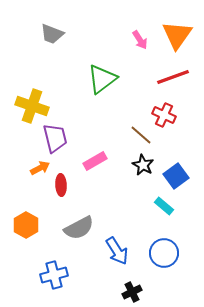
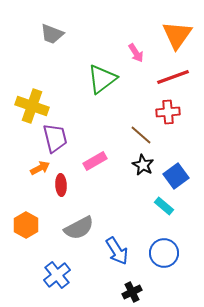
pink arrow: moved 4 px left, 13 px down
red cross: moved 4 px right, 3 px up; rotated 30 degrees counterclockwise
blue cross: moved 3 px right; rotated 24 degrees counterclockwise
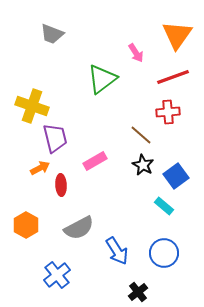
black cross: moved 6 px right; rotated 12 degrees counterclockwise
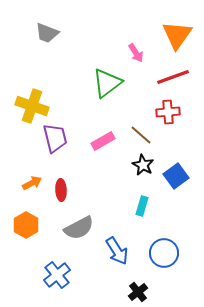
gray trapezoid: moved 5 px left, 1 px up
green triangle: moved 5 px right, 4 px down
pink rectangle: moved 8 px right, 20 px up
orange arrow: moved 8 px left, 15 px down
red ellipse: moved 5 px down
cyan rectangle: moved 22 px left; rotated 66 degrees clockwise
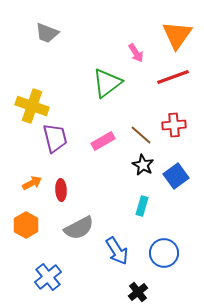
red cross: moved 6 px right, 13 px down
blue cross: moved 9 px left, 2 px down
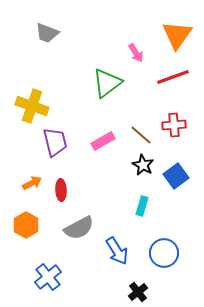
purple trapezoid: moved 4 px down
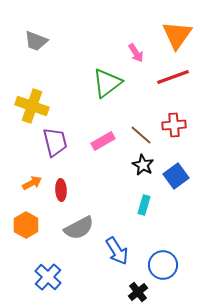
gray trapezoid: moved 11 px left, 8 px down
cyan rectangle: moved 2 px right, 1 px up
blue circle: moved 1 px left, 12 px down
blue cross: rotated 8 degrees counterclockwise
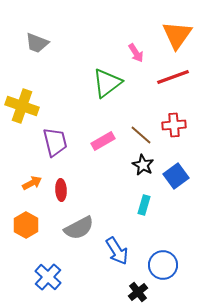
gray trapezoid: moved 1 px right, 2 px down
yellow cross: moved 10 px left
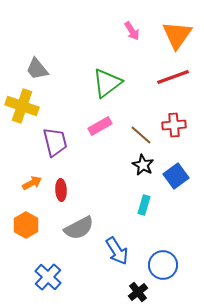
gray trapezoid: moved 26 px down; rotated 30 degrees clockwise
pink arrow: moved 4 px left, 22 px up
pink rectangle: moved 3 px left, 15 px up
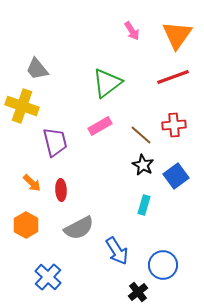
orange arrow: rotated 72 degrees clockwise
